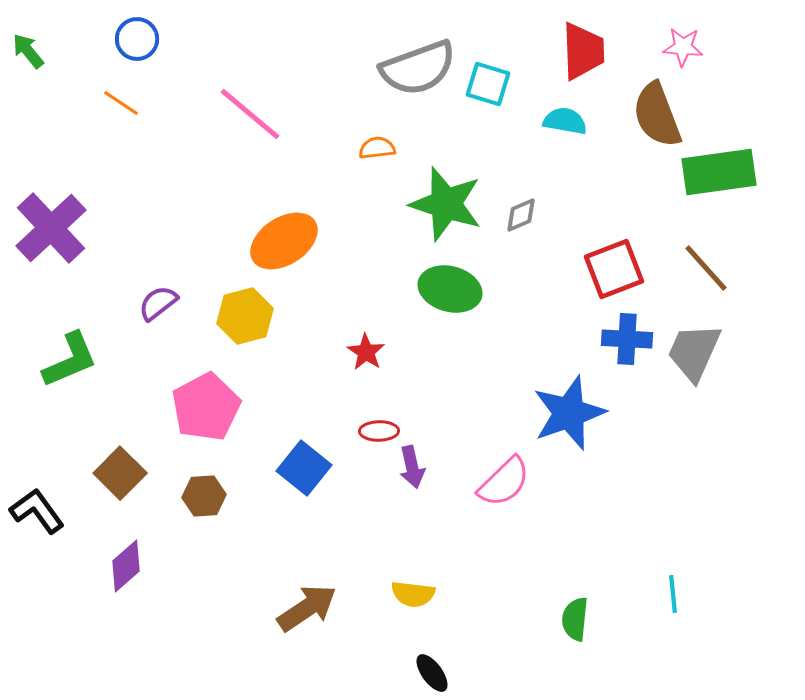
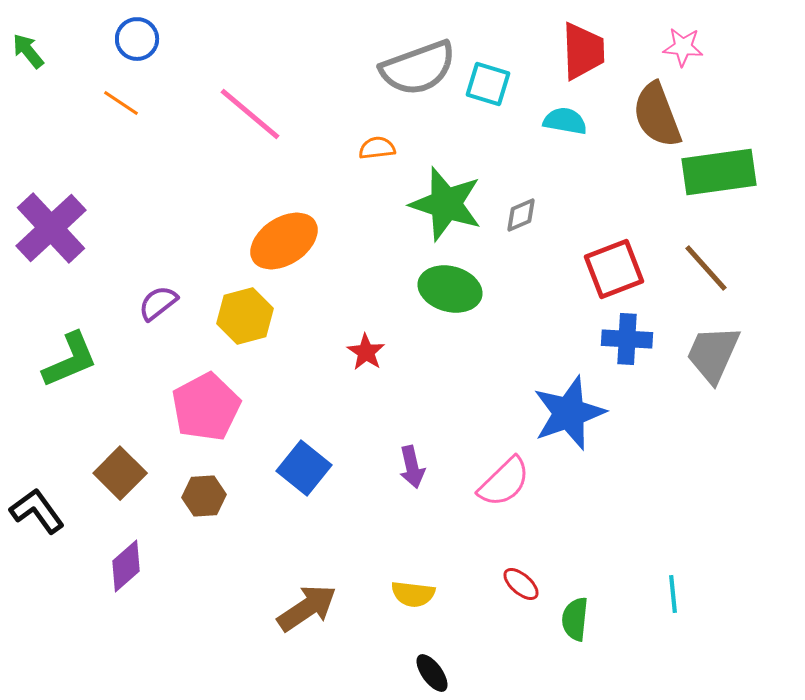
gray trapezoid: moved 19 px right, 2 px down
red ellipse: moved 142 px right, 153 px down; rotated 42 degrees clockwise
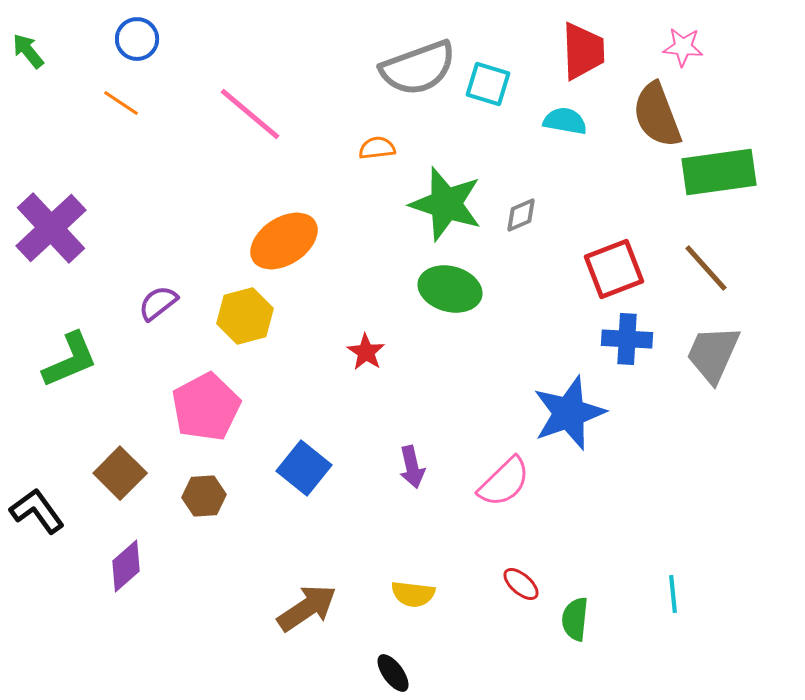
black ellipse: moved 39 px left
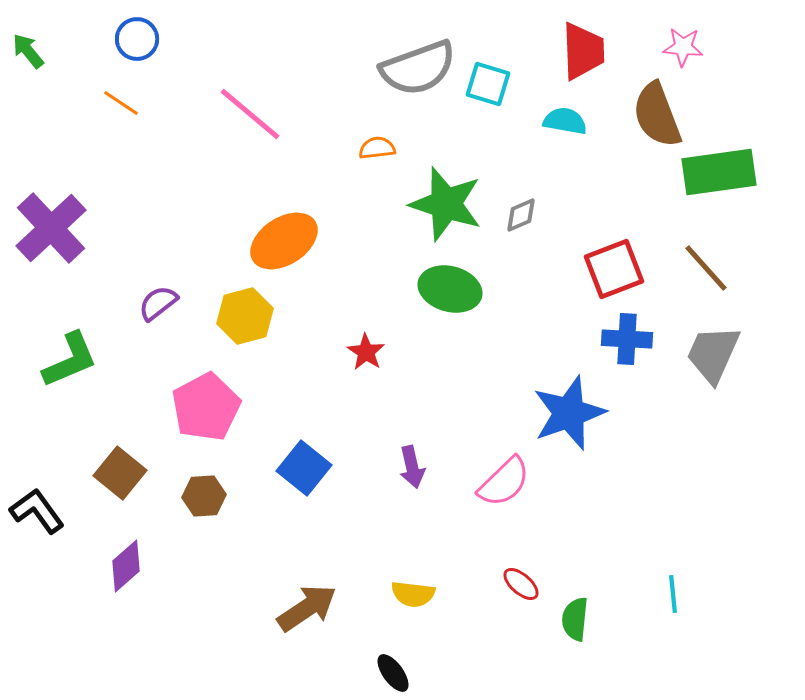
brown square: rotated 6 degrees counterclockwise
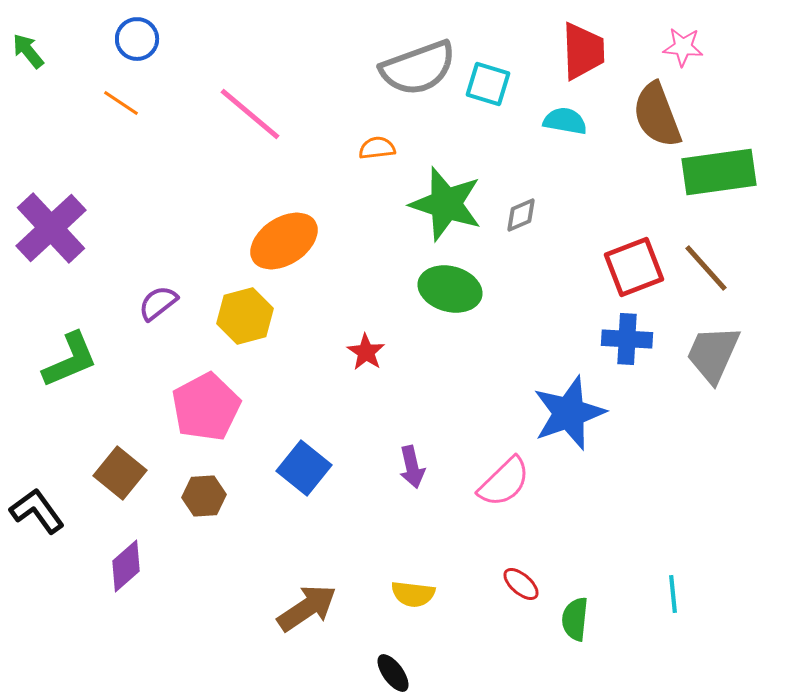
red square: moved 20 px right, 2 px up
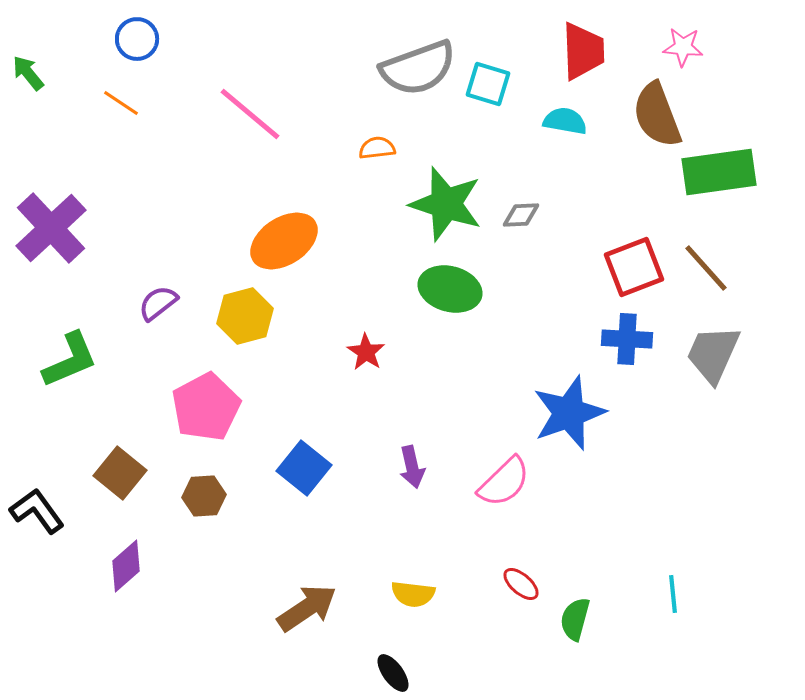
green arrow: moved 22 px down
gray diamond: rotated 21 degrees clockwise
green semicircle: rotated 9 degrees clockwise
